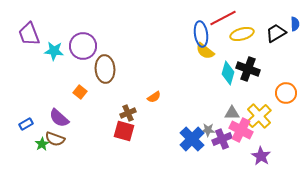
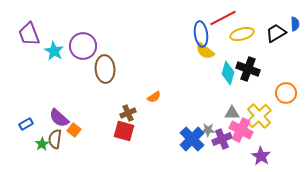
cyan star: rotated 24 degrees clockwise
orange square: moved 6 px left, 38 px down
brown semicircle: rotated 78 degrees clockwise
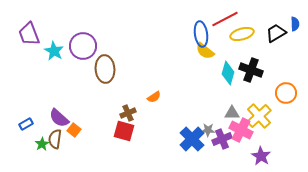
red line: moved 2 px right, 1 px down
black cross: moved 3 px right, 1 px down
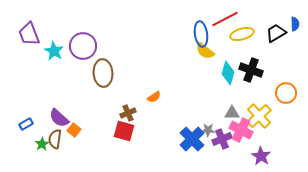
brown ellipse: moved 2 px left, 4 px down
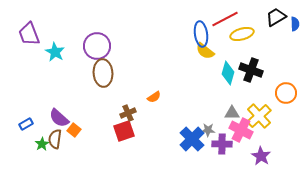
black trapezoid: moved 16 px up
purple circle: moved 14 px right
cyan star: moved 1 px right, 1 px down
red square: rotated 35 degrees counterclockwise
purple cross: moved 5 px down; rotated 24 degrees clockwise
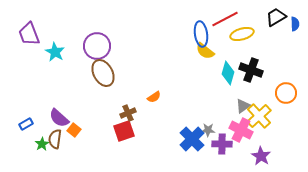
brown ellipse: rotated 24 degrees counterclockwise
gray triangle: moved 11 px right, 7 px up; rotated 35 degrees counterclockwise
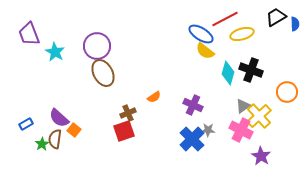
blue ellipse: rotated 50 degrees counterclockwise
orange circle: moved 1 px right, 1 px up
purple cross: moved 29 px left, 39 px up; rotated 24 degrees clockwise
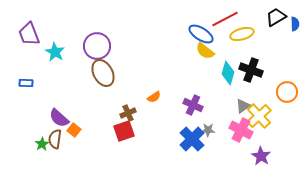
blue rectangle: moved 41 px up; rotated 32 degrees clockwise
